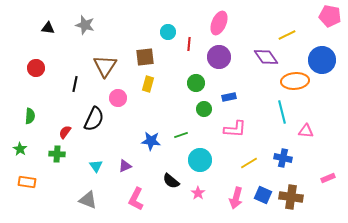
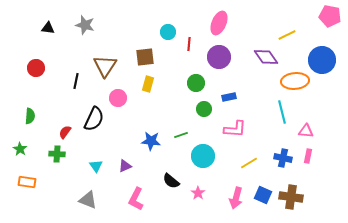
black line at (75, 84): moved 1 px right, 3 px up
cyan circle at (200, 160): moved 3 px right, 4 px up
pink rectangle at (328, 178): moved 20 px left, 22 px up; rotated 56 degrees counterclockwise
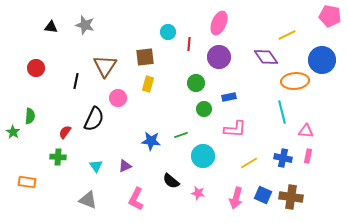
black triangle at (48, 28): moved 3 px right, 1 px up
green star at (20, 149): moved 7 px left, 17 px up
green cross at (57, 154): moved 1 px right, 3 px down
pink star at (198, 193): rotated 24 degrees counterclockwise
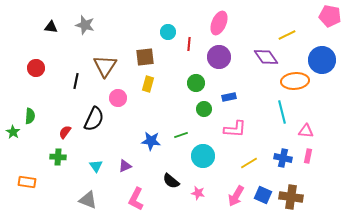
pink arrow at (236, 198): moved 2 px up; rotated 15 degrees clockwise
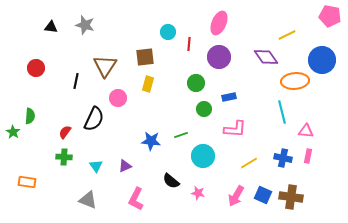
green cross at (58, 157): moved 6 px right
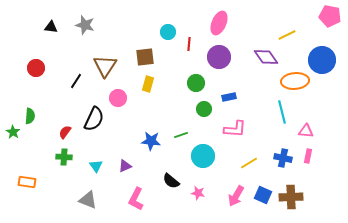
black line at (76, 81): rotated 21 degrees clockwise
brown cross at (291, 197): rotated 10 degrees counterclockwise
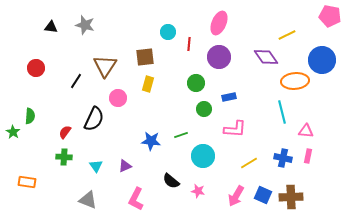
pink star at (198, 193): moved 2 px up
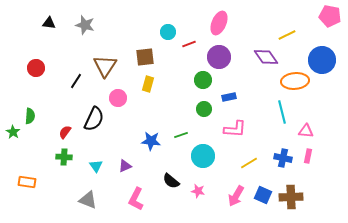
black triangle at (51, 27): moved 2 px left, 4 px up
red line at (189, 44): rotated 64 degrees clockwise
green circle at (196, 83): moved 7 px right, 3 px up
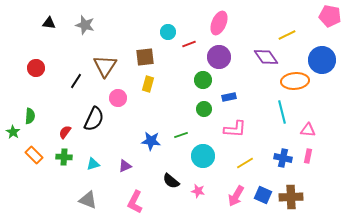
pink triangle at (306, 131): moved 2 px right, 1 px up
yellow line at (249, 163): moved 4 px left
cyan triangle at (96, 166): moved 3 px left, 2 px up; rotated 48 degrees clockwise
orange rectangle at (27, 182): moved 7 px right, 27 px up; rotated 36 degrees clockwise
pink L-shape at (136, 199): moved 1 px left, 3 px down
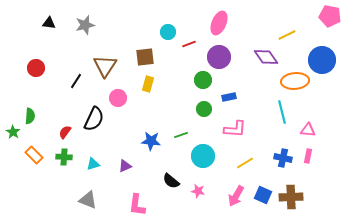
gray star at (85, 25): rotated 30 degrees counterclockwise
pink L-shape at (135, 202): moved 2 px right, 3 px down; rotated 20 degrees counterclockwise
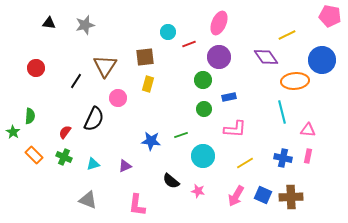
green cross at (64, 157): rotated 21 degrees clockwise
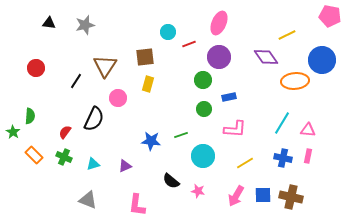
cyan line at (282, 112): moved 11 px down; rotated 45 degrees clockwise
blue square at (263, 195): rotated 24 degrees counterclockwise
brown cross at (291, 197): rotated 15 degrees clockwise
